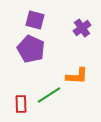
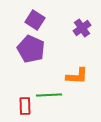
purple square: rotated 18 degrees clockwise
green line: rotated 30 degrees clockwise
red rectangle: moved 4 px right, 2 px down
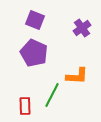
purple square: rotated 12 degrees counterclockwise
purple pentagon: moved 3 px right, 4 px down
green line: moved 3 px right; rotated 60 degrees counterclockwise
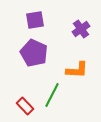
purple square: rotated 30 degrees counterclockwise
purple cross: moved 1 px left, 1 px down
orange L-shape: moved 6 px up
red rectangle: rotated 42 degrees counterclockwise
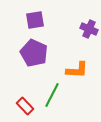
purple cross: moved 8 px right; rotated 30 degrees counterclockwise
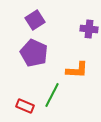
purple square: rotated 24 degrees counterclockwise
purple cross: rotated 18 degrees counterclockwise
red rectangle: rotated 24 degrees counterclockwise
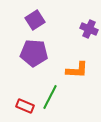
purple cross: rotated 18 degrees clockwise
purple pentagon: rotated 20 degrees counterclockwise
green line: moved 2 px left, 2 px down
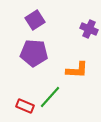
green line: rotated 15 degrees clockwise
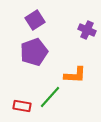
purple cross: moved 2 px left, 1 px down
purple pentagon: moved 1 px up; rotated 24 degrees counterclockwise
orange L-shape: moved 2 px left, 5 px down
red rectangle: moved 3 px left; rotated 12 degrees counterclockwise
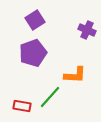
purple pentagon: moved 1 px left, 1 px down
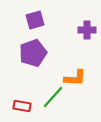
purple square: rotated 18 degrees clockwise
purple cross: rotated 24 degrees counterclockwise
orange L-shape: moved 3 px down
green line: moved 3 px right
